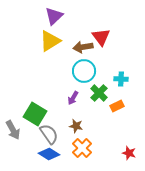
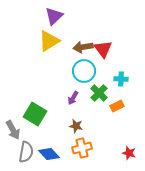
red triangle: moved 2 px right, 12 px down
yellow triangle: moved 1 px left
gray semicircle: moved 23 px left, 18 px down; rotated 45 degrees clockwise
orange cross: rotated 30 degrees clockwise
blue diamond: rotated 15 degrees clockwise
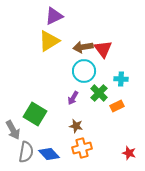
purple triangle: rotated 18 degrees clockwise
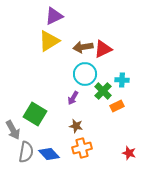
red triangle: rotated 42 degrees clockwise
cyan circle: moved 1 px right, 3 px down
cyan cross: moved 1 px right, 1 px down
green cross: moved 4 px right, 2 px up
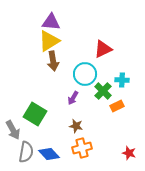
purple triangle: moved 3 px left, 6 px down; rotated 30 degrees clockwise
brown arrow: moved 30 px left, 14 px down; rotated 90 degrees counterclockwise
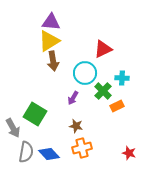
cyan circle: moved 1 px up
cyan cross: moved 2 px up
gray arrow: moved 2 px up
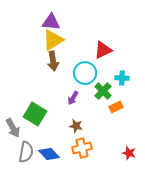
yellow triangle: moved 4 px right, 1 px up
red triangle: moved 1 px down
orange rectangle: moved 1 px left, 1 px down
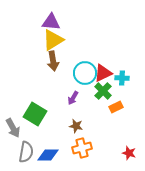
red triangle: moved 23 px down
blue diamond: moved 1 px left, 1 px down; rotated 45 degrees counterclockwise
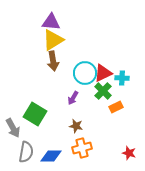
blue diamond: moved 3 px right, 1 px down
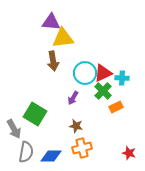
yellow triangle: moved 10 px right, 2 px up; rotated 25 degrees clockwise
gray arrow: moved 1 px right, 1 px down
